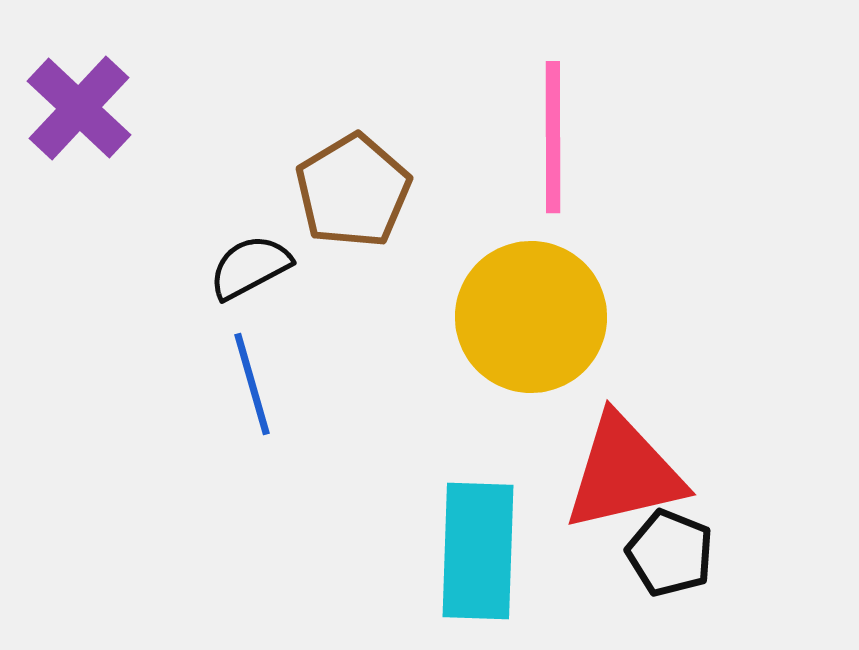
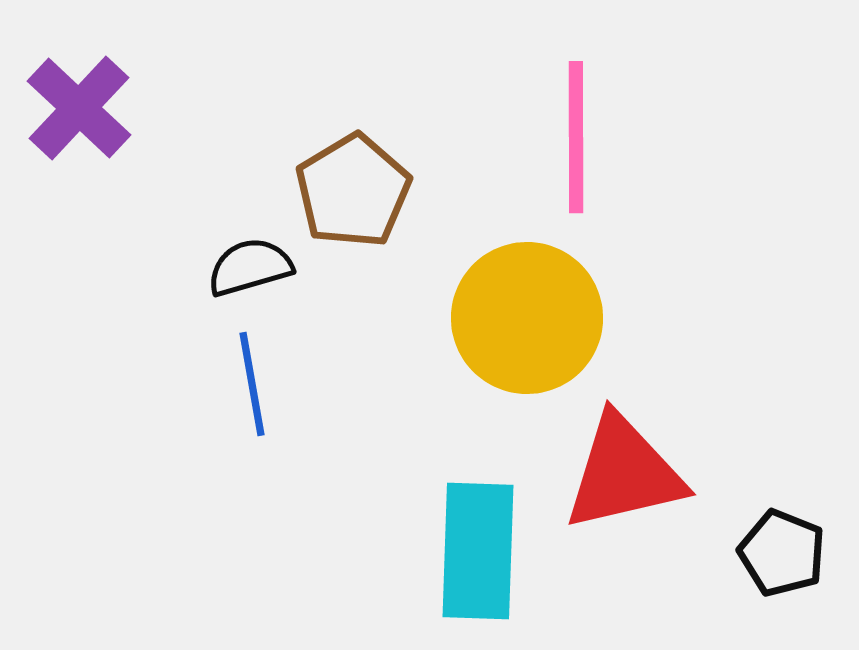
pink line: moved 23 px right
black semicircle: rotated 12 degrees clockwise
yellow circle: moved 4 px left, 1 px down
blue line: rotated 6 degrees clockwise
black pentagon: moved 112 px right
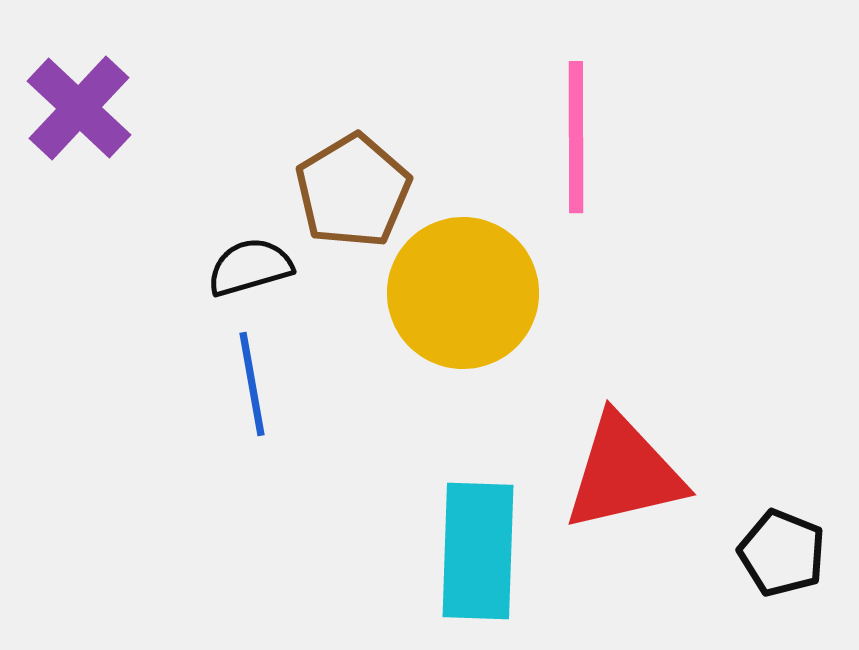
yellow circle: moved 64 px left, 25 px up
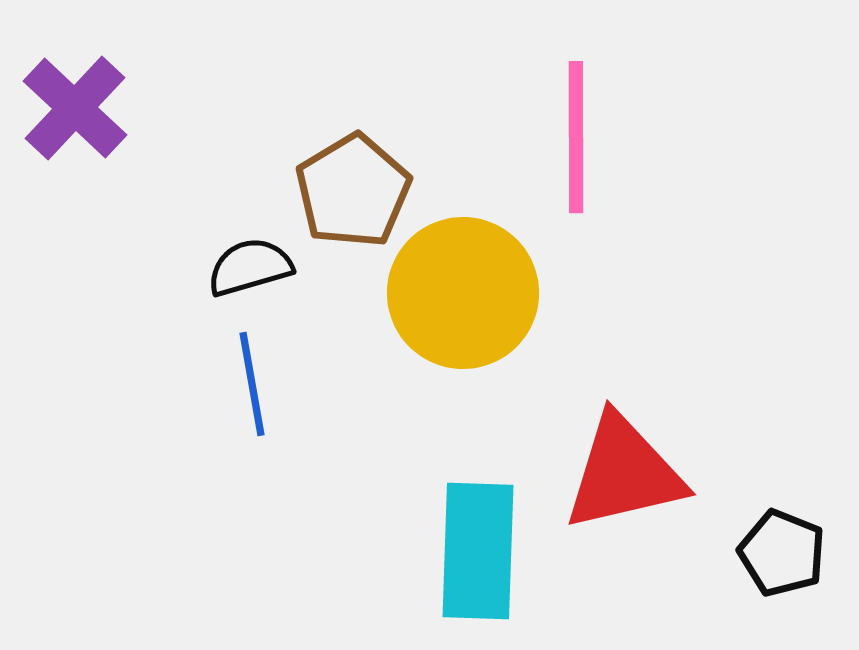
purple cross: moved 4 px left
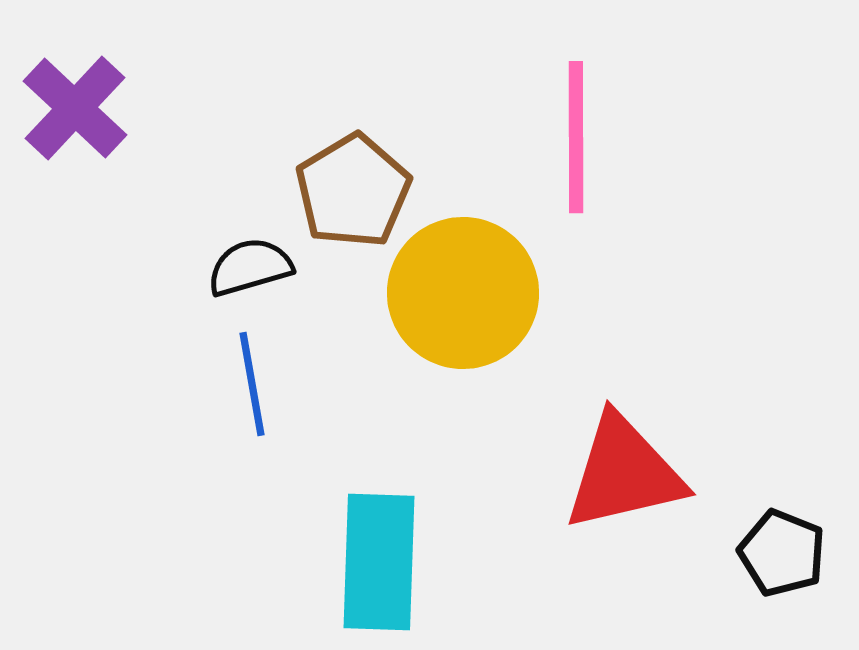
cyan rectangle: moved 99 px left, 11 px down
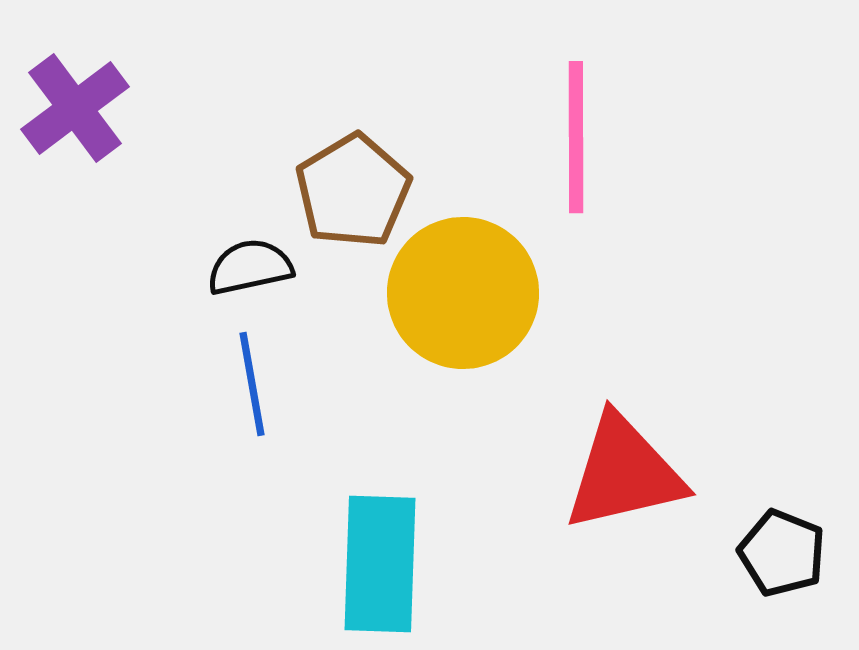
purple cross: rotated 10 degrees clockwise
black semicircle: rotated 4 degrees clockwise
cyan rectangle: moved 1 px right, 2 px down
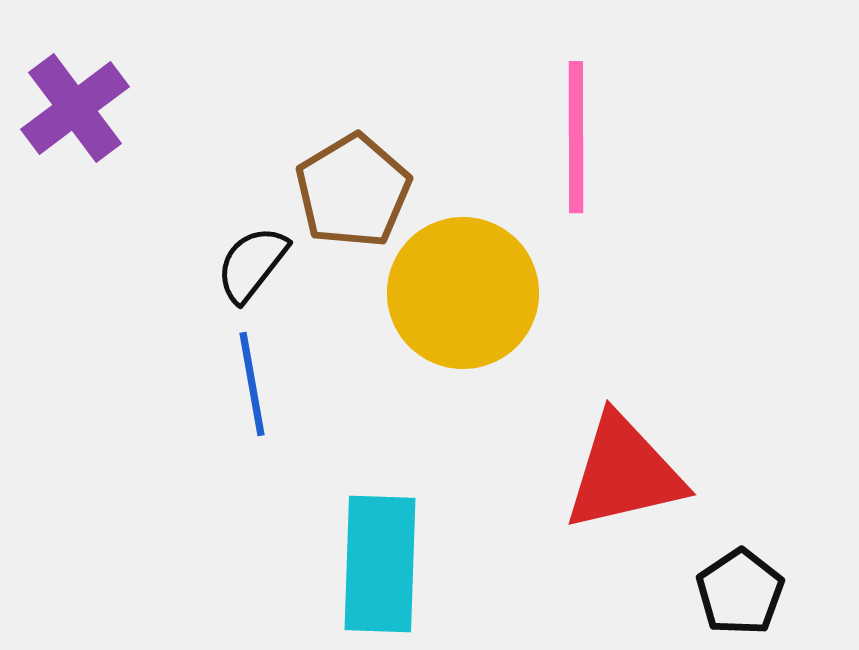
black semicircle: moved 2 px right, 3 px up; rotated 40 degrees counterclockwise
black pentagon: moved 42 px left, 39 px down; rotated 16 degrees clockwise
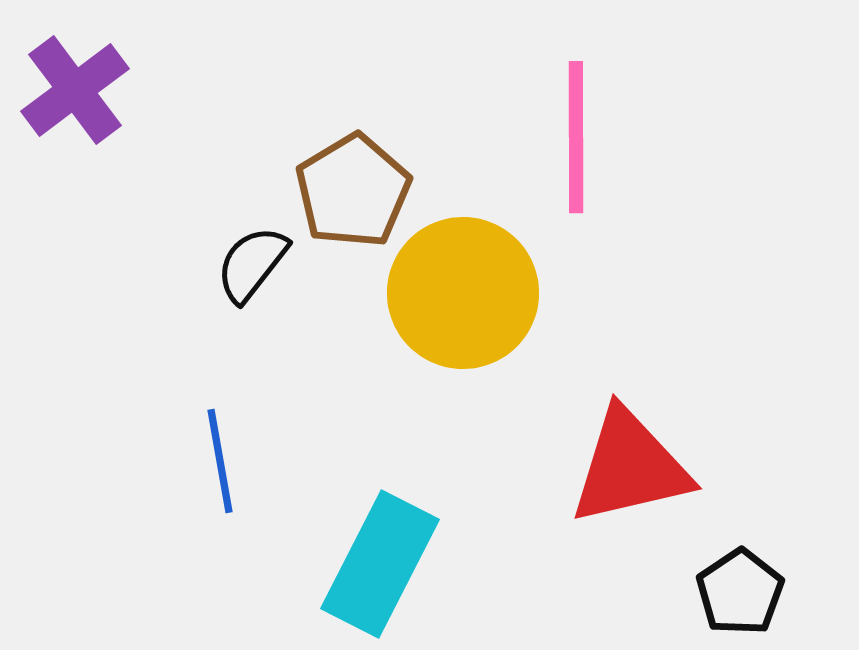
purple cross: moved 18 px up
blue line: moved 32 px left, 77 px down
red triangle: moved 6 px right, 6 px up
cyan rectangle: rotated 25 degrees clockwise
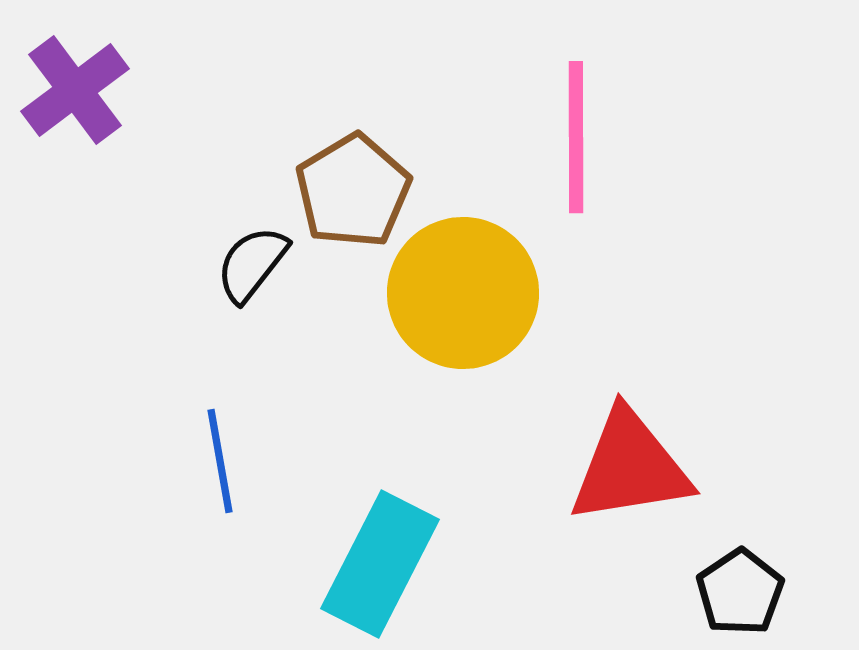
red triangle: rotated 4 degrees clockwise
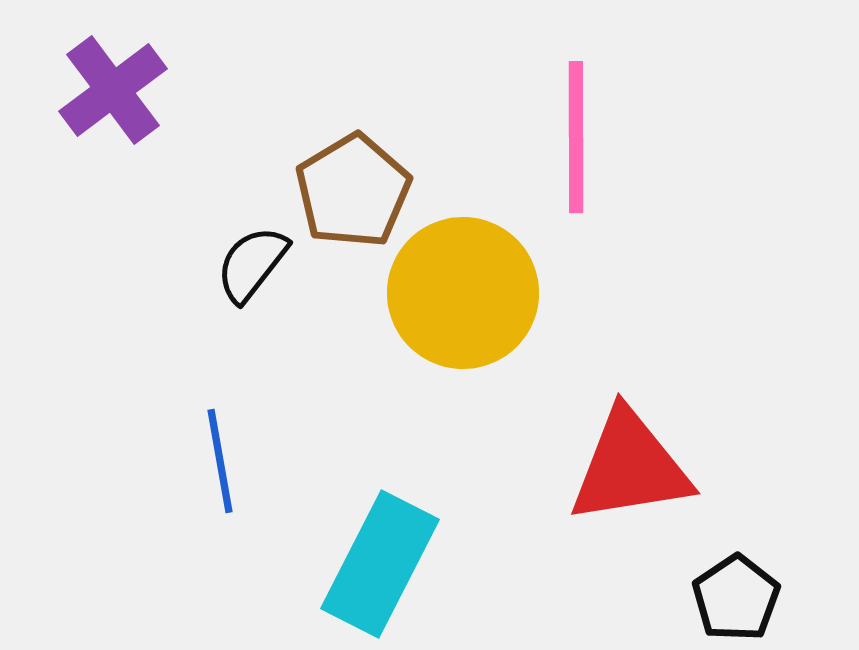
purple cross: moved 38 px right
black pentagon: moved 4 px left, 6 px down
